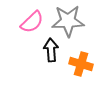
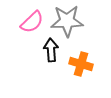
gray star: moved 1 px left
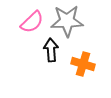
orange cross: moved 2 px right
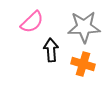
gray star: moved 17 px right, 6 px down
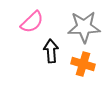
black arrow: moved 1 px down
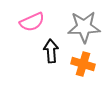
pink semicircle: rotated 20 degrees clockwise
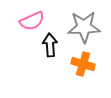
pink semicircle: moved 1 px up
black arrow: moved 1 px left, 6 px up
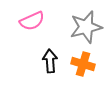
gray star: moved 2 px right; rotated 12 degrees counterclockwise
black arrow: moved 16 px down
